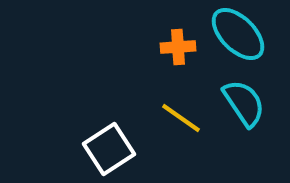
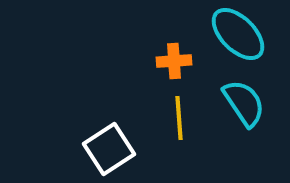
orange cross: moved 4 px left, 14 px down
yellow line: moved 2 px left; rotated 51 degrees clockwise
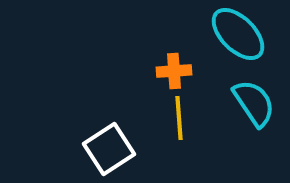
orange cross: moved 10 px down
cyan semicircle: moved 10 px right
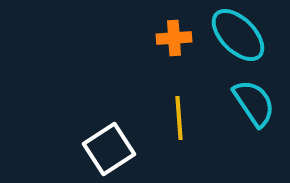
cyan ellipse: moved 1 px down
orange cross: moved 33 px up
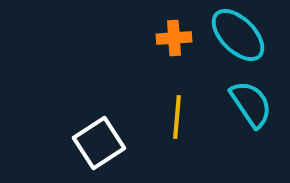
cyan semicircle: moved 3 px left, 1 px down
yellow line: moved 2 px left, 1 px up; rotated 9 degrees clockwise
white square: moved 10 px left, 6 px up
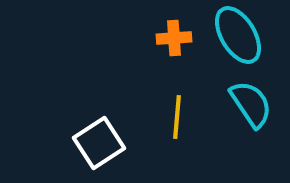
cyan ellipse: rotated 14 degrees clockwise
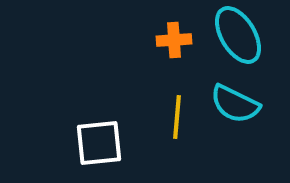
orange cross: moved 2 px down
cyan semicircle: moved 16 px left; rotated 150 degrees clockwise
white square: rotated 27 degrees clockwise
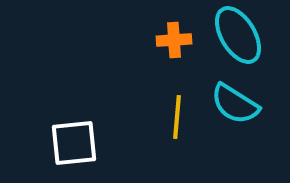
cyan semicircle: rotated 6 degrees clockwise
white square: moved 25 px left
